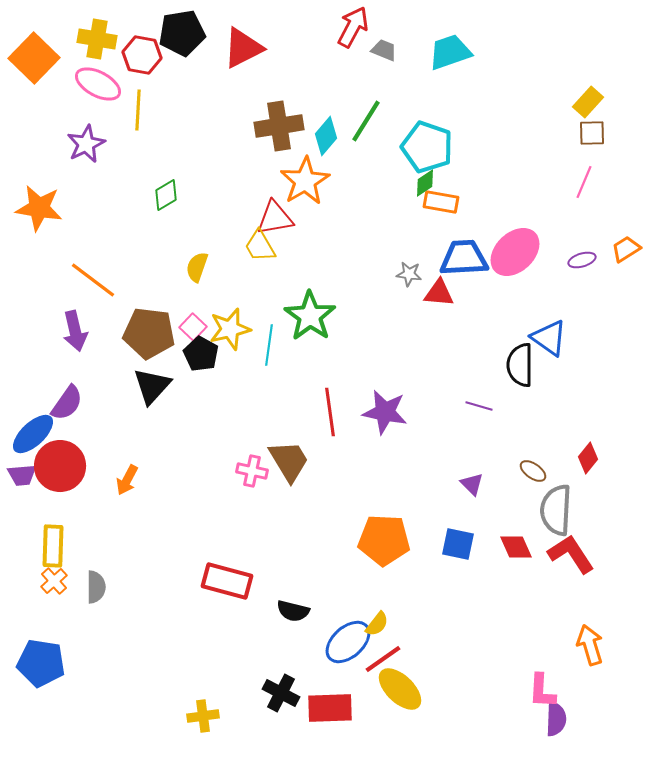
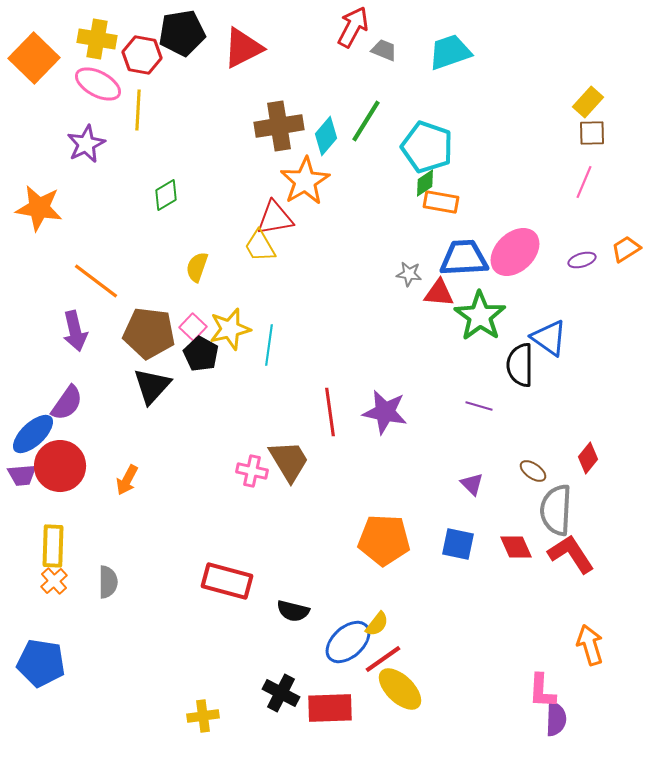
orange line at (93, 280): moved 3 px right, 1 px down
green star at (310, 316): moved 170 px right
gray semicircle at (96, 587): moved 12 px right, 5 px up
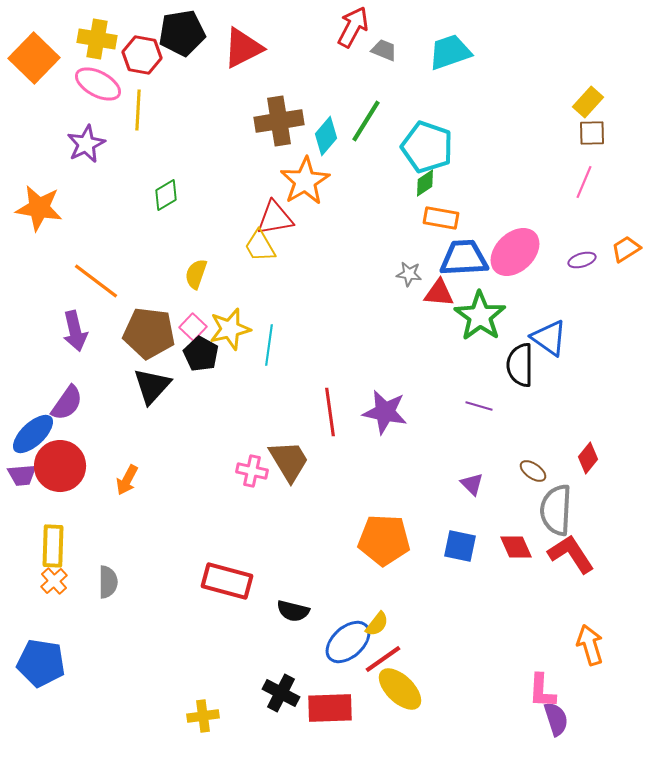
brown cross at (279, 126): moved 5 px up
orange rectangle at (441, 202): moved 16 px down
yellow semicircle at (197, 267): moved 1 px left, 7 px down
blue square at (458, 544): moved 2 px right, 2 px down
purple semicircle at (556, 719): rotated 20 degrees counterclockwise
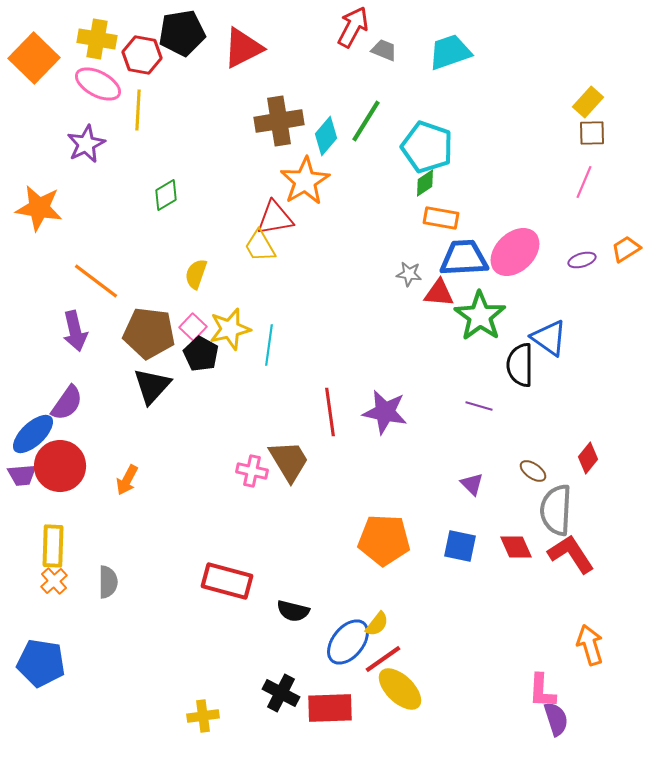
blue ellipse at (348, 642): rotated 9 degrees counterclockwise
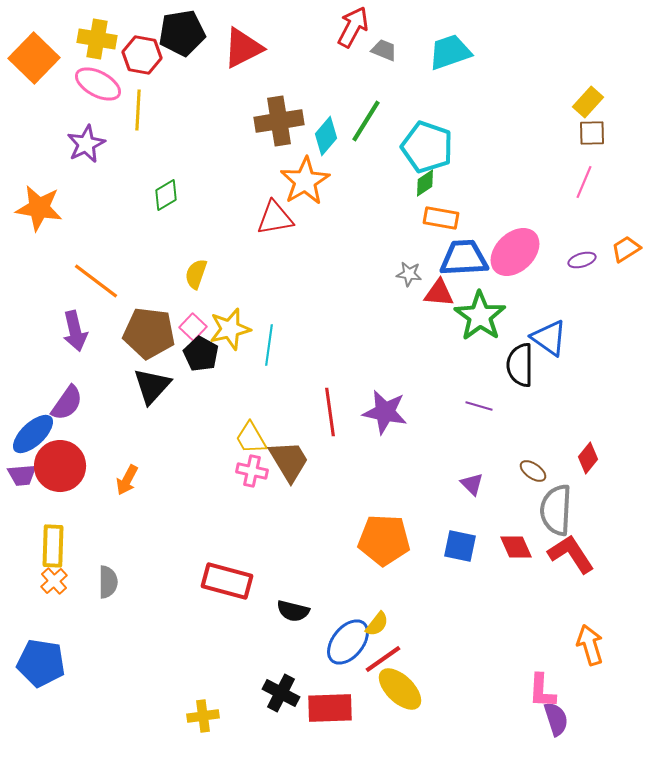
yellow trapezoid at (260, 246): moved 9 px left, 192 px down
